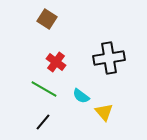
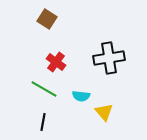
cyan semicircle: rotated 30 degrees counterclockwise
black line: rotated 30 degrees counterclockwise
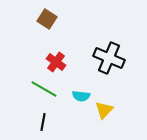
black cross: rotated 32 degrees clockwise
yellow triangle: moved 2 px up; rotated 24 degrees clockwise
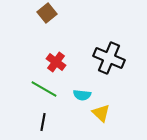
brown square: moved 6 px up; rotated 18 degrees clockwise
cyan semicircle: moved 1 px right, 1 px up
yellow triangle: moved 3 px left, 3 px down; rotated 30 degrees counterclockwise
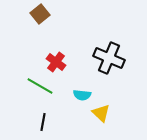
brown square: moved 7 px left, 1 px down
green line: moved 4 px left, 3 px up
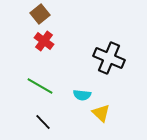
red cross: moved 12 px left, 21 px up
black line: rotated 54 degrees counterclockwise
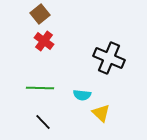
green line: moved 2 px down; rotated 28 degrees counterclockwise
